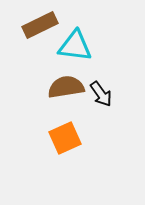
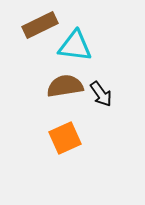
brown semicircle: moved 1 px left, 1 px up
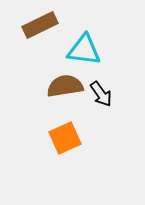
cyan triangle: moved 9 px right, 4 px down
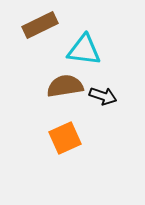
black arrow: moved 2 px right, 2 px down; rotated 36 degrees counterclockwise
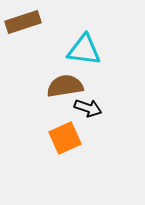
brown rectangle: moved 17 px left, 3 px up; rotated 8 degrees clockwise
black arrow: moved 15 px left, 12 px down
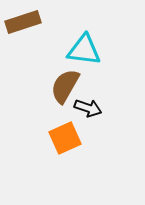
brown semicircle: rotated 51 degrees counterclockwise
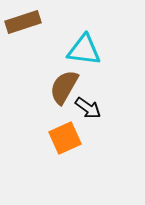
brown semicircle: moved 1 px left, 1 px down
black arrow: rotated 16 degrees clockwise
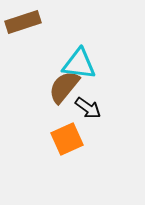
cyan triangle: moved 5 px left, 14 px down
brown semicircle: rotated 9 degrees clockwise
orange square: moved 2 px right, 1 px down
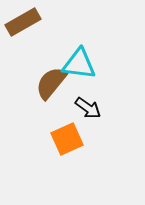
brown rectangle: rotated 12 degrees counterclockwise
brown semicircle: moved 13 px left, 4 px up
